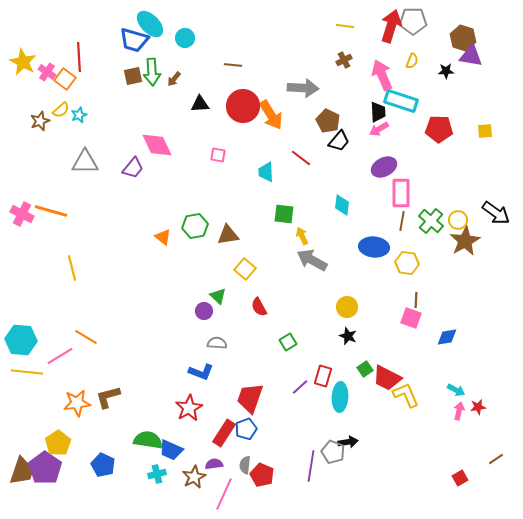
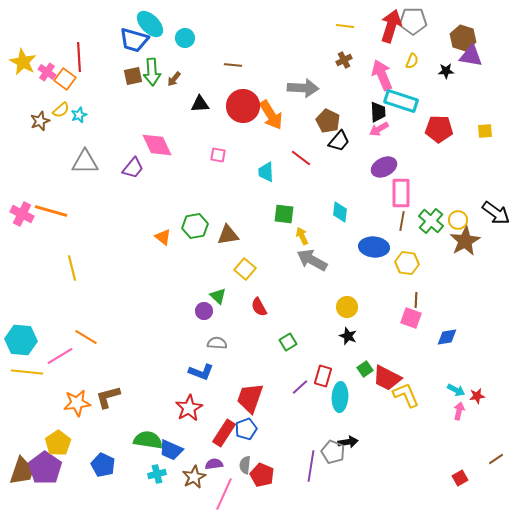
cyan diamond at (342, 205): moved 2 px left, 7 px down
red star at (478, 407): moved 1 px left, 11 px up
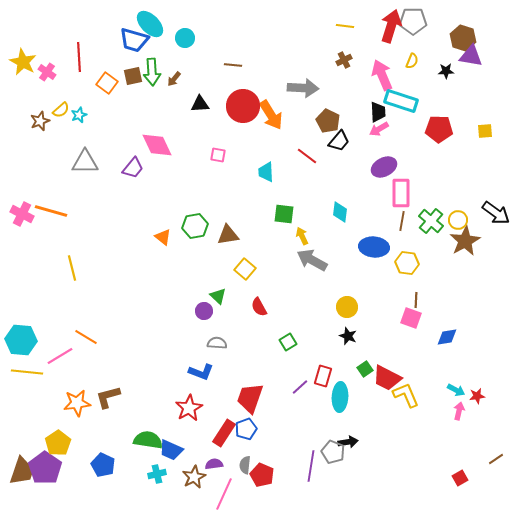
orange square at (65, 79): moved 42 px right, 4 px down
red line at (301, 158): moved 6 px right, 2 px up
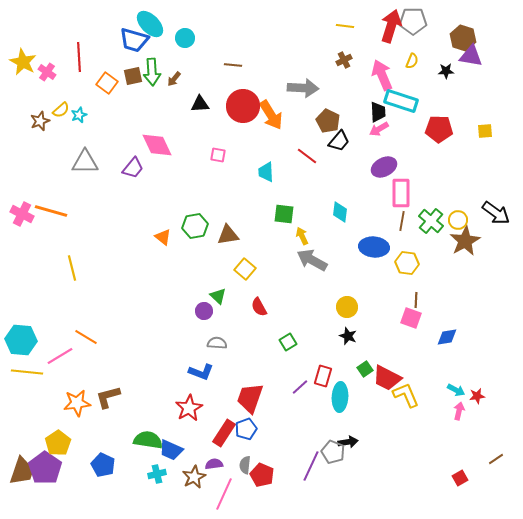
purple line at (311, 466): rotated 16 degrees clockwise
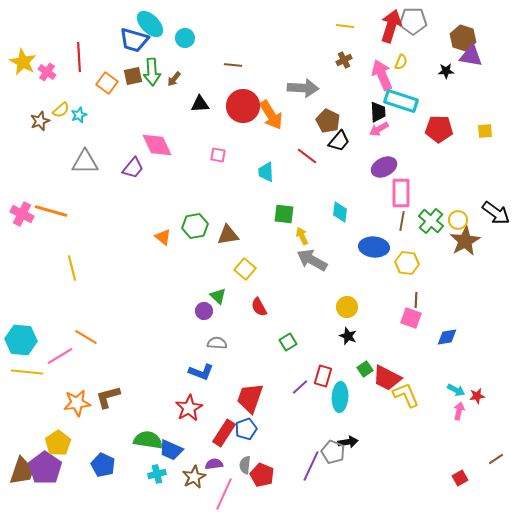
yellow semicircle at (412, 61): moved 11 px left, 1 px down
